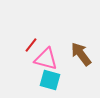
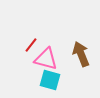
brown arrow: rotated 15 degrees clockwise
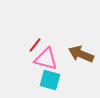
red line: moved 4 px right
brown arrow: rotated 45 degrees counterclockwise
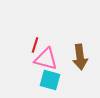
red line: rotated 21 degrees counterclockwise
brown arrow: moved 1 px left, 3 px down; rotated 120 degrees counterclockwise
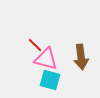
red line: rotated 63 degrees counterclockwise
brown arrow: moved 1 px right
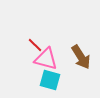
brown arrow: rotated 25 degrees counterclockwise
